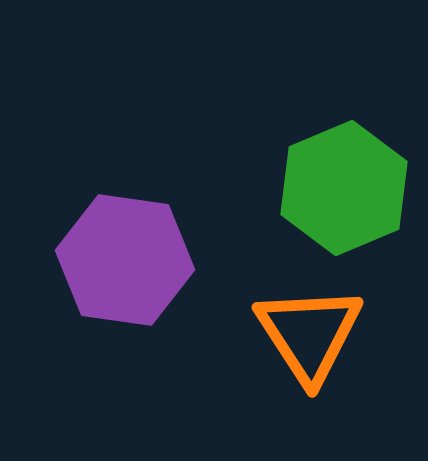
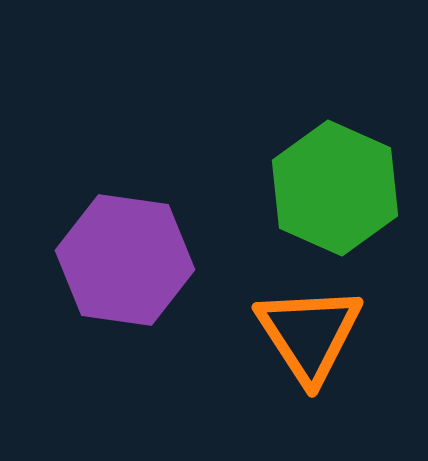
green hexagon: moved 9 px left; rotated 13 degrees counterclockwise
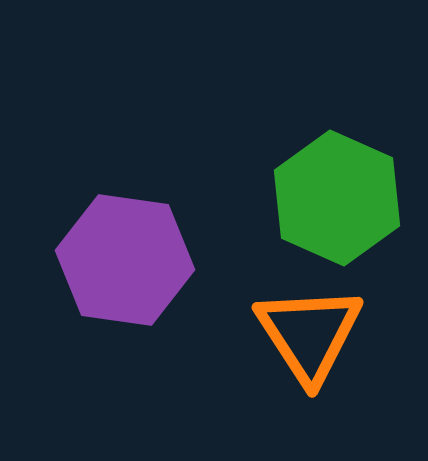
green hexagon: moved 2 px right, 10 px down
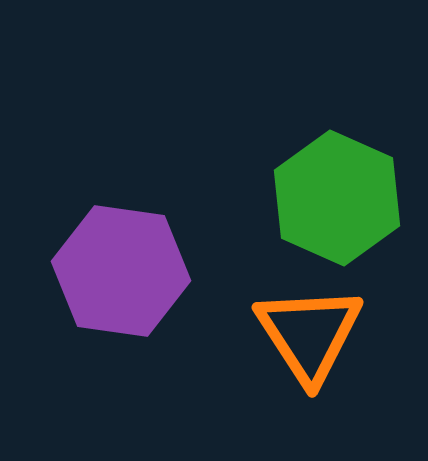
purple hexagon: moved 4 px left, 11 px down
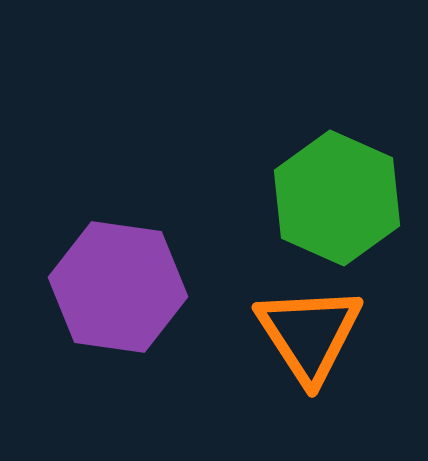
purple hexagon: moved 3 px left, 16 px down
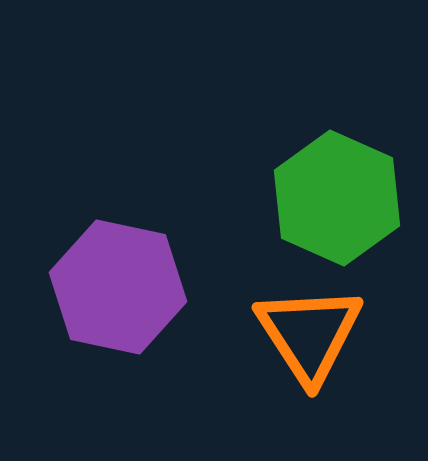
purple hexagon: rotated 4 degrees clockwise
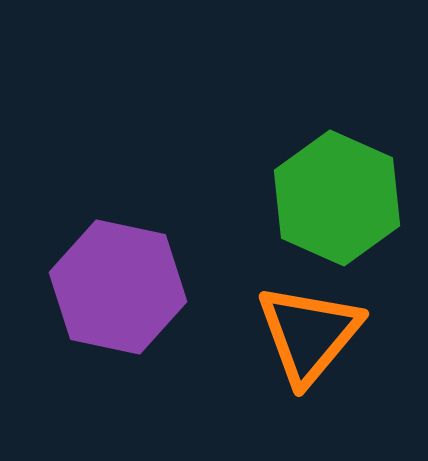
orange triangle: rotated 13 degrees clockwise
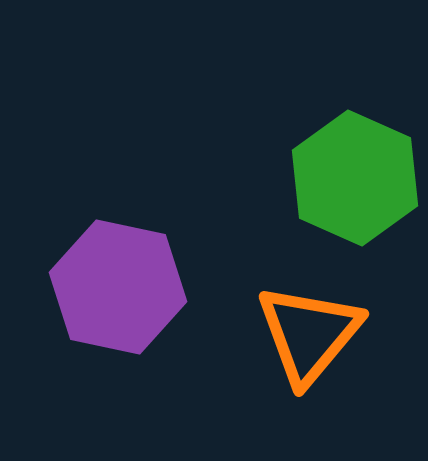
green hexagon: moved 18 px right, 20 px up
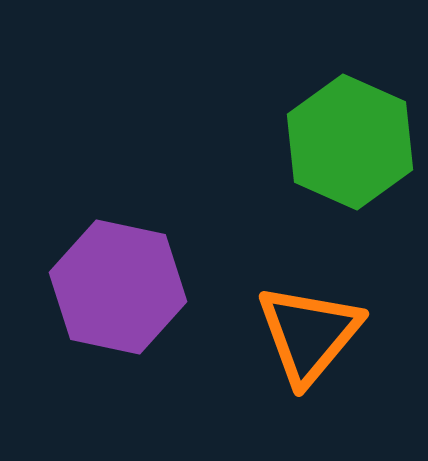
green hexagon: moved 5 px left, 36 px up
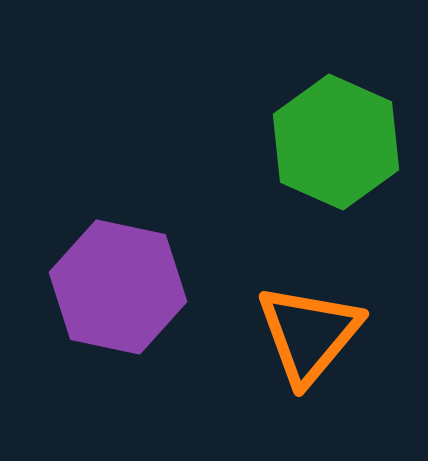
green hexagon: moved 14 px left
